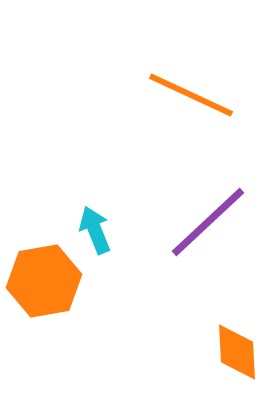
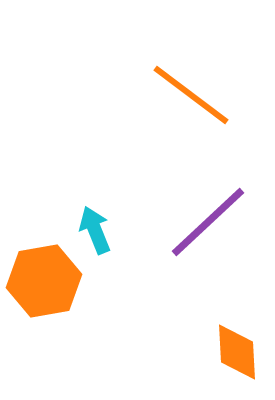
orange line: rotated 12 degrees clockwise
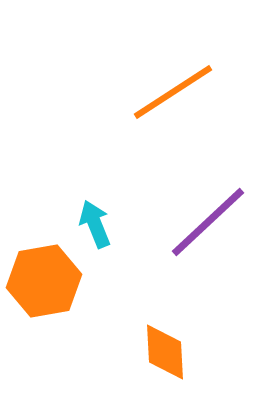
orange line: moved 18 px left, 3 px up; rotated 70 degrees counterclockwise
cyan arrow: moved 6 px up
orange diamond: moved 72 px left
